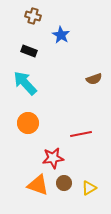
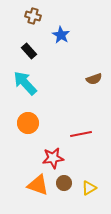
black rectangle: rotated 28 degrees clockwise
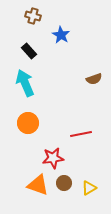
cyan arrow: rotated 20 degrees clockwise
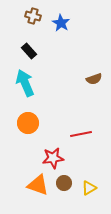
blue star: moved 12 px up
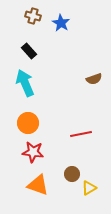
red star: moved 20 px left, 6 px up; rotated 15 degrees clockwise
brown circle: moved 8 px right, 9 px up
